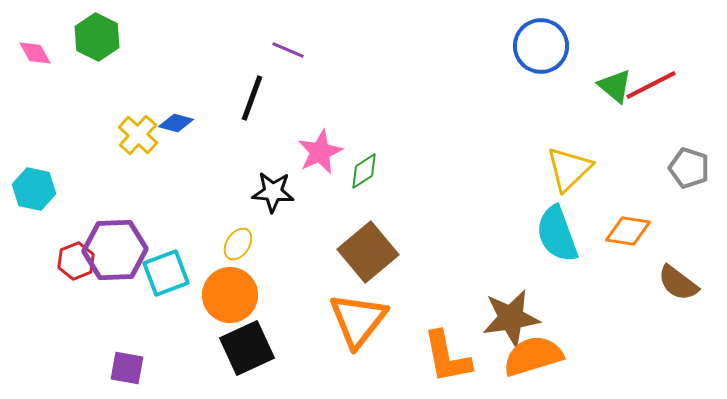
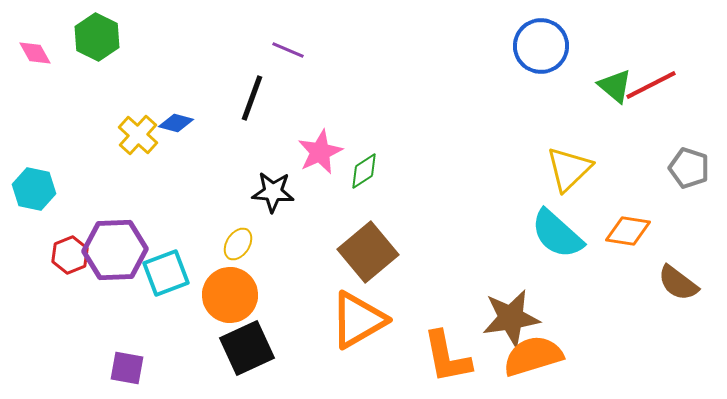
cyan semicircle: rotated 28 degrees counterclockwise
red hexagon: moved 6 px left, 6 px up
orange triangle: rotated 22 degrees clockwise
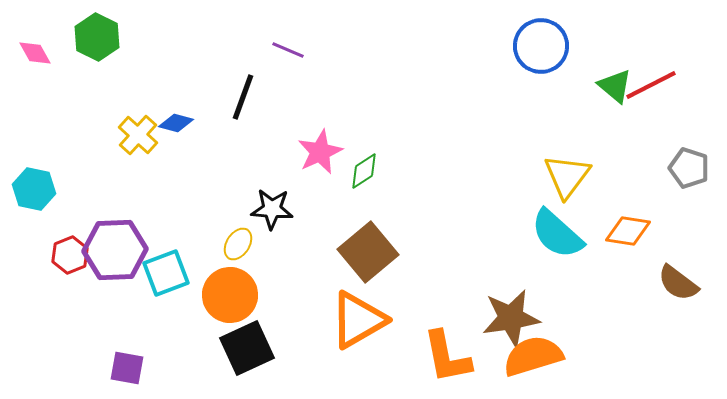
black line: moved 9 px left, 1 px up
yellow triangle: moved 2 px left, 7 px down; rotated 9 degrees counterclockwise
black star: moved 1 px left, 17 px down
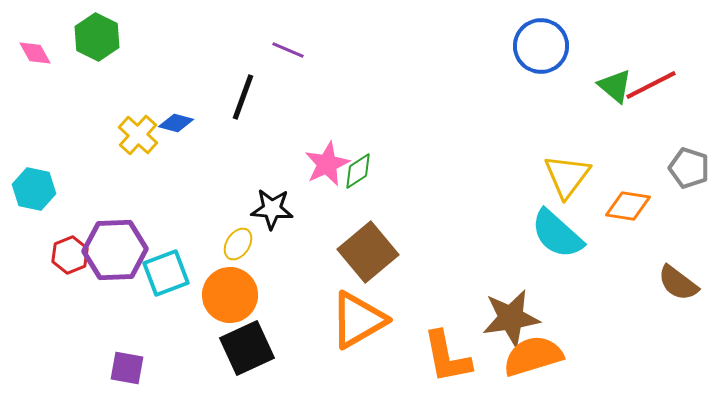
pink star: moved 7 px right, 12 px down
green diamond: moved 6 px left
orange diamond: moved 25 px up
